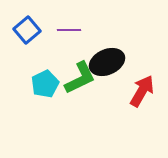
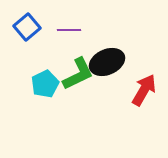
blue square: moved 3 px up
green L-shape: moved 2 px left, 4 px up
red arrow: moved 2 px right, 1 px up
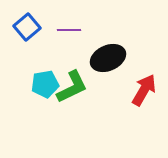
black ellipse: moved 1 px right, 4 px up
green L-shape: moved 6 px left, 13 px down
cyan pentagon: rotated 16 degrees clockwise
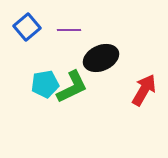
black ellipse: moved 7 px left
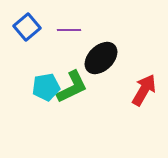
black ellipse: rotated 20 degrees counterclockwise
cyan pentagon: moved 1 px right, 3 px down
